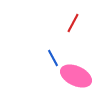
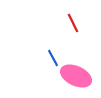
red line: rotated 54 degrees counterclockwise
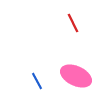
blue line: moved 16 px left, 23 px down
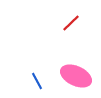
red line: moved 2 px left; rotated 72 degrees clockwise
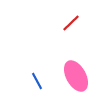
pink ellipse: rotated 36 degrees clockwise
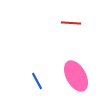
red line: rotated 48 degrees clockwise
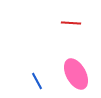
pink ellipse: moved 2 px up
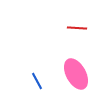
red line: moved 6 px right, 5 px down
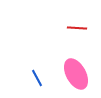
blue line: moved 3 px up
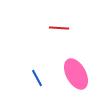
red line: moved 18 px left
